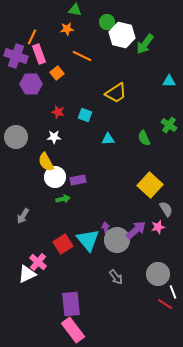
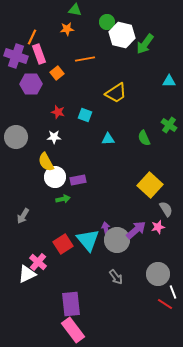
orange line at (82, 56): moved 3 px right, 3 px down; rotated 36 degrees counterclockwise
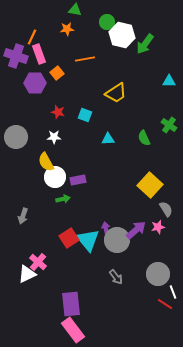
purple hexagon at (31, 84): moved 4 px right, 1 px up
gray arrow at (23, 216): rotated 14 degrees counterclockwise
red square at (63, 244): moved 6 px right, 6 px up
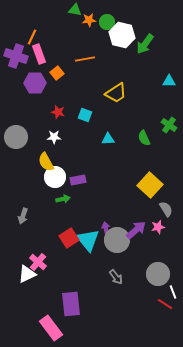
orange star at (67, 29): moved 22 px right, 9 px up
pink rectangle at (73, 330): moved 22 px left, 2 px up
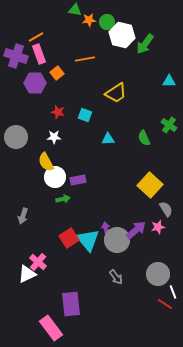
orange line at (32, 37): moved 4 px right; rotated 35 degrees clockwise
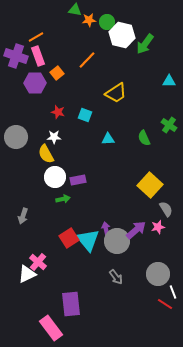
pink rectangle at (39, 54): moved 1 px left, 2 px down
orange line at (85, 59): moved 2 px right, 1 px down; rotated 36 degrees counterclockwise
yellow semicircle at (46, 162): moved 8 px up
gray circle at (117, 240): moved 1 px down
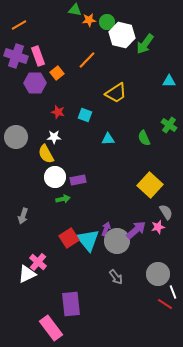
orange line at (36, 37): moved 17 px left, 12 px up
gray semicircle at (166, 209): moved 3 px down
purple arrow at (106, 229): rotated 32 degrees clockwise
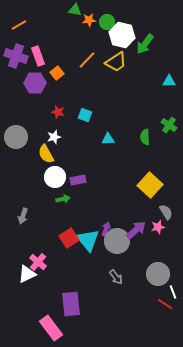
yellow trapezoid at (116, 93): moved 31 px up
white star at (54, 137): rotated 16 degrees counterclockwise
green semicircle at (144, 138): moved 1 px right, 1 px up; rotated 21 degrees clockwise
